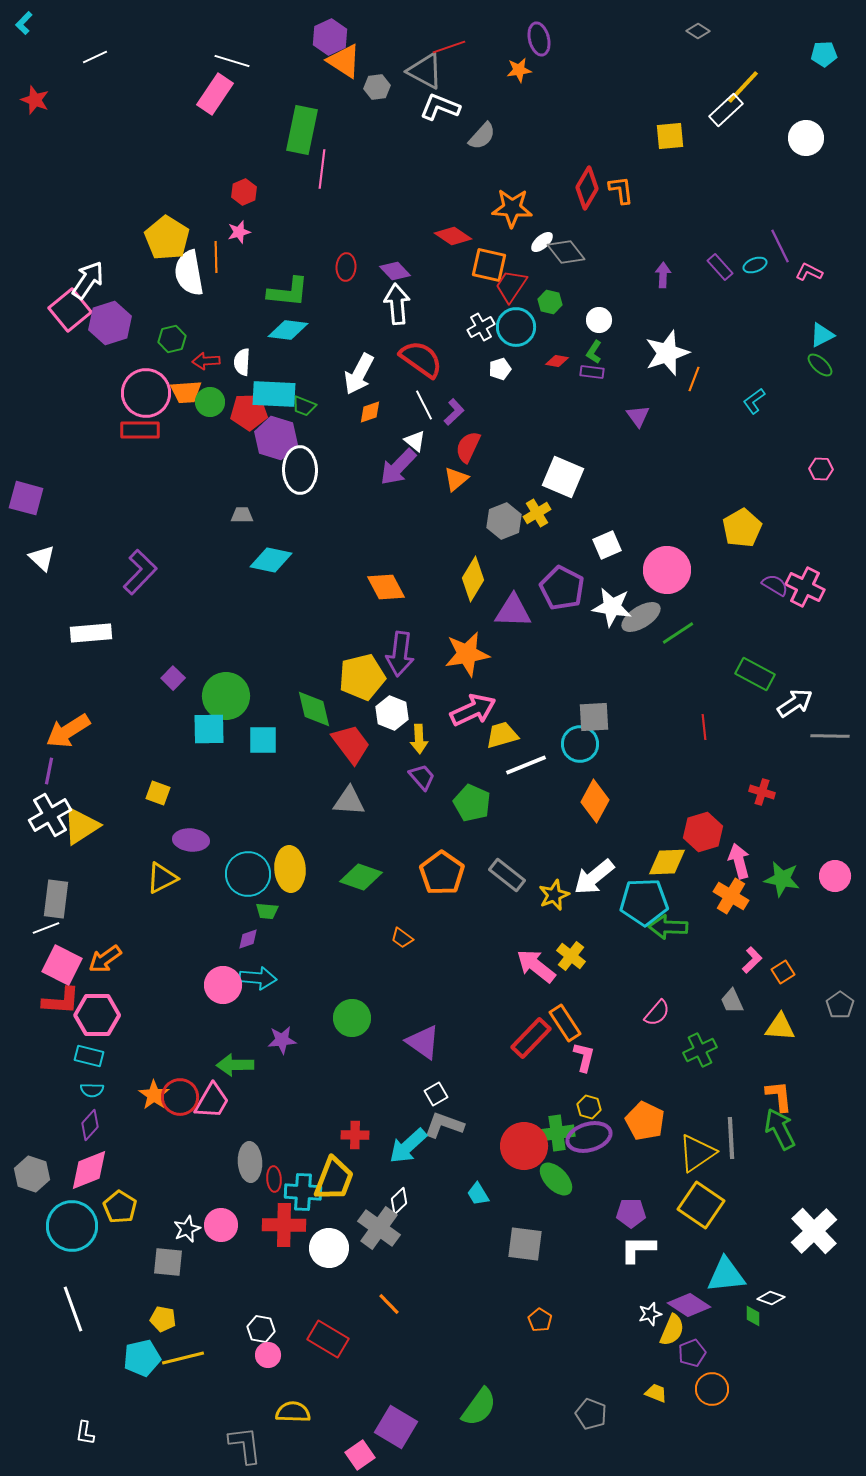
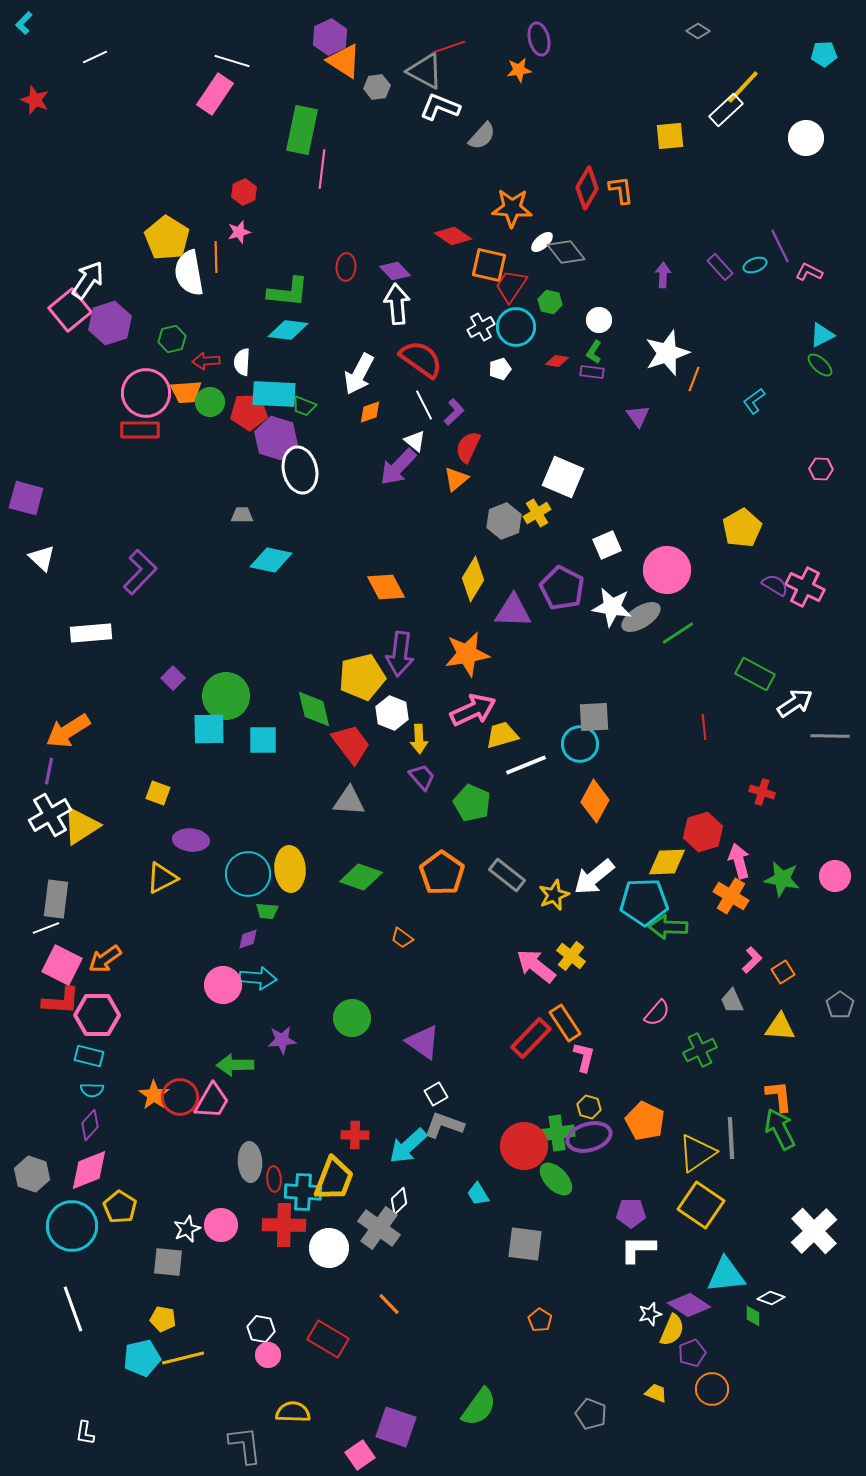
white ellipse at (300, 470): rotated 12 degrees counterclockwise
purple square at (396, 1427): rotated 12 degrees counterclockwise
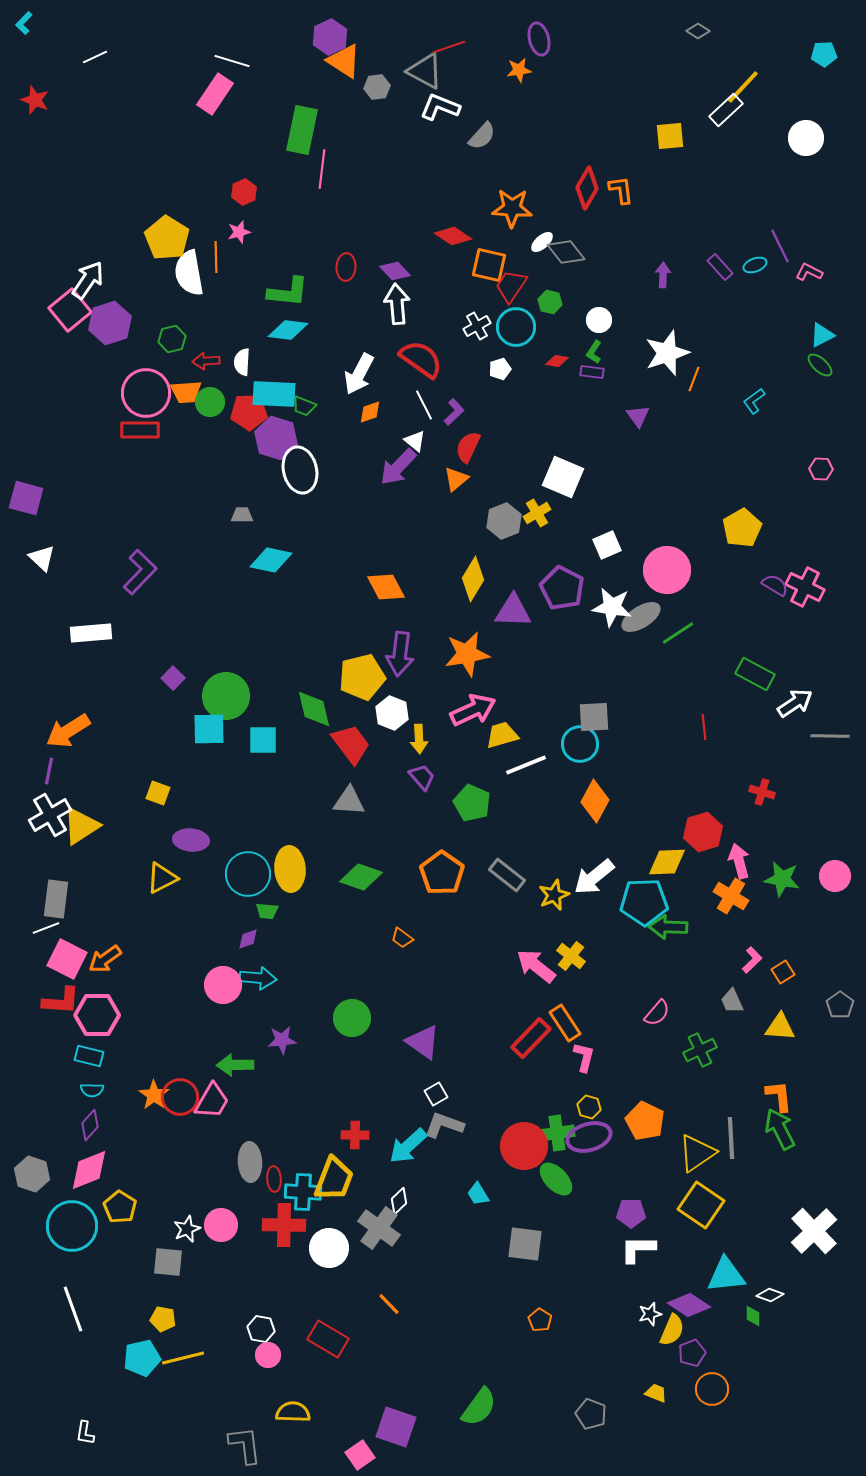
white cross at (481, 327): moved 4 px left, 1 px up
pink square at (62, 965): moved 5 px right, 6 px up
white diamond at (771, 1298): moved 1 px left, 3 px up
